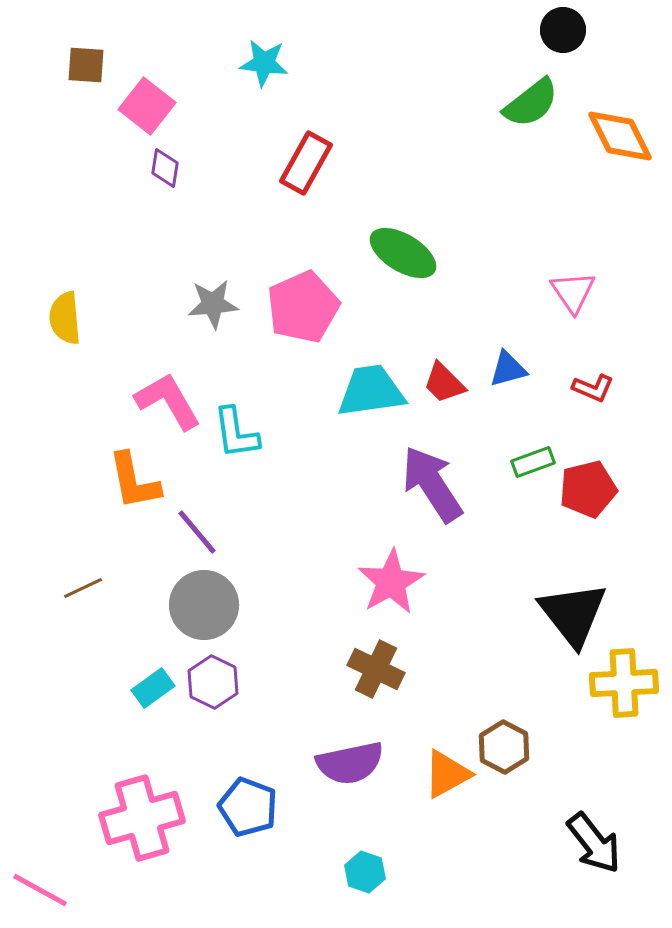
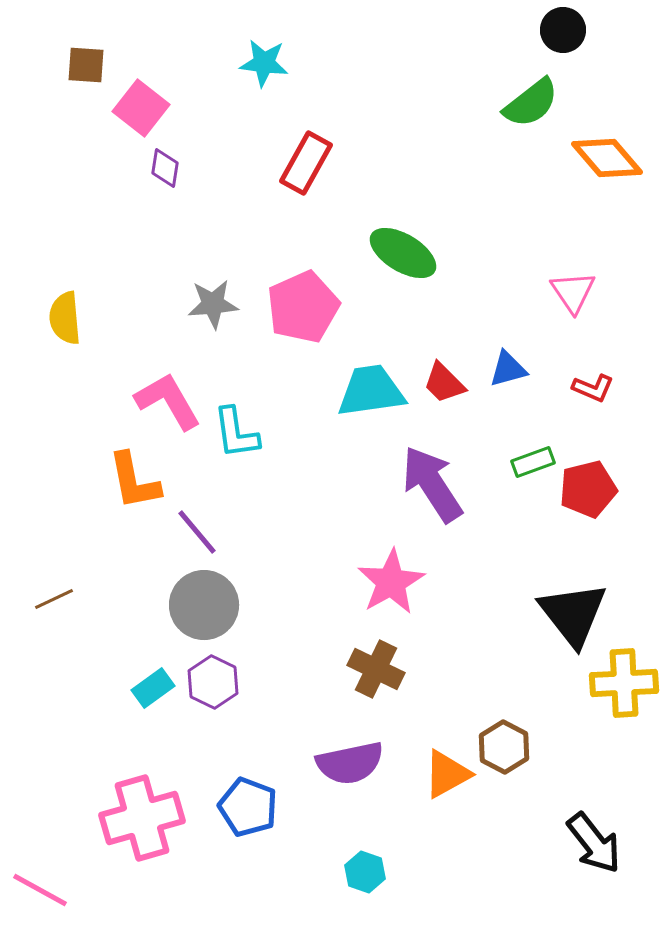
pink square: moved 6 px left, 2 px down
orange diamond: moved 13 px left, 22 px down; rotated 14 degrees counterclockwise
brown line: moved 29 px left, 11 px down
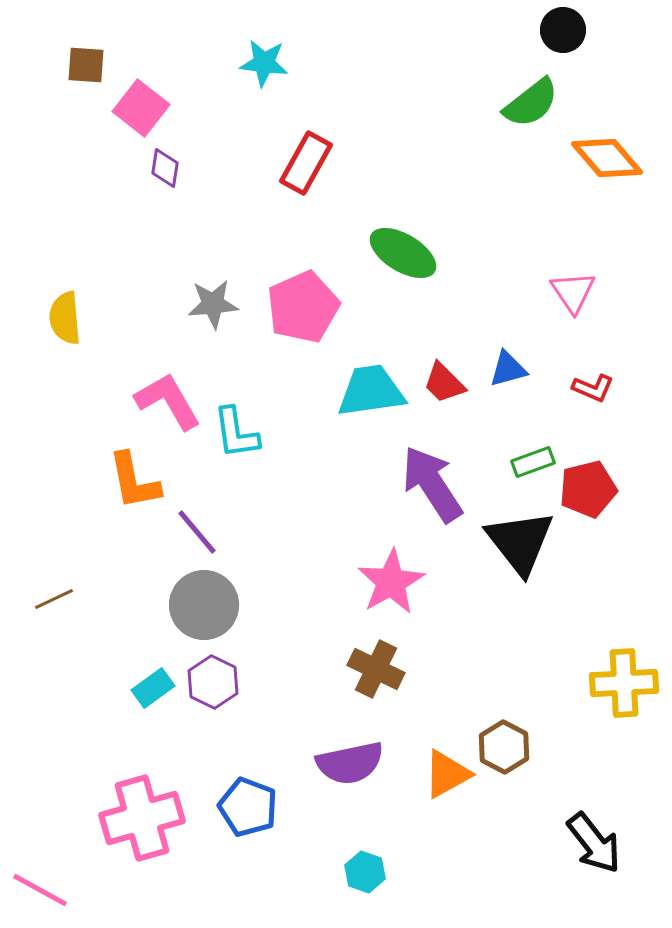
black triangle: moved 53 px left, 72 px up
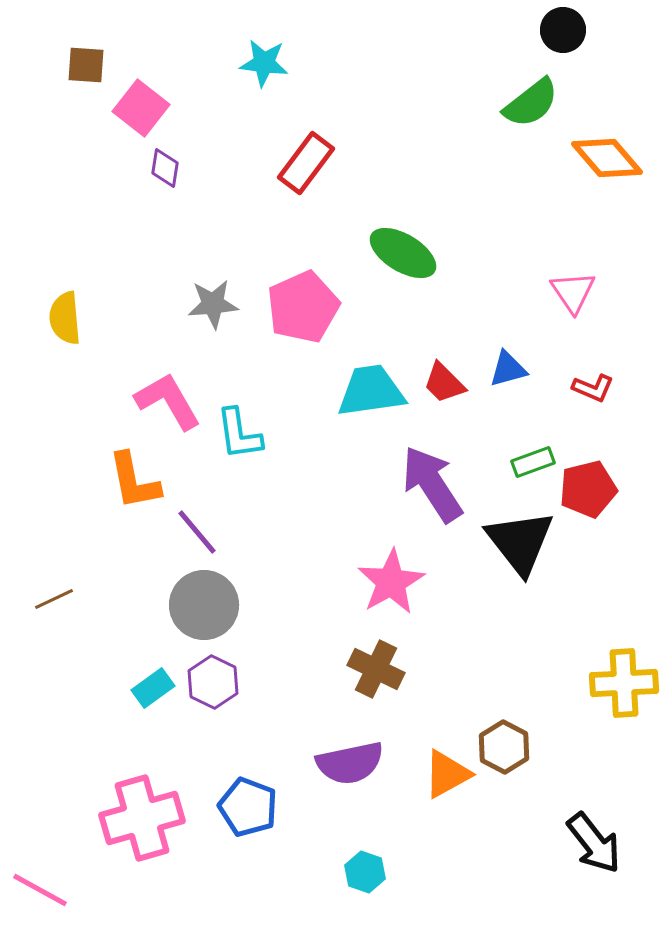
red rectangle: rotated 8 degrees clockwise
cyan L-shape: moved 3 px right, 1 px down
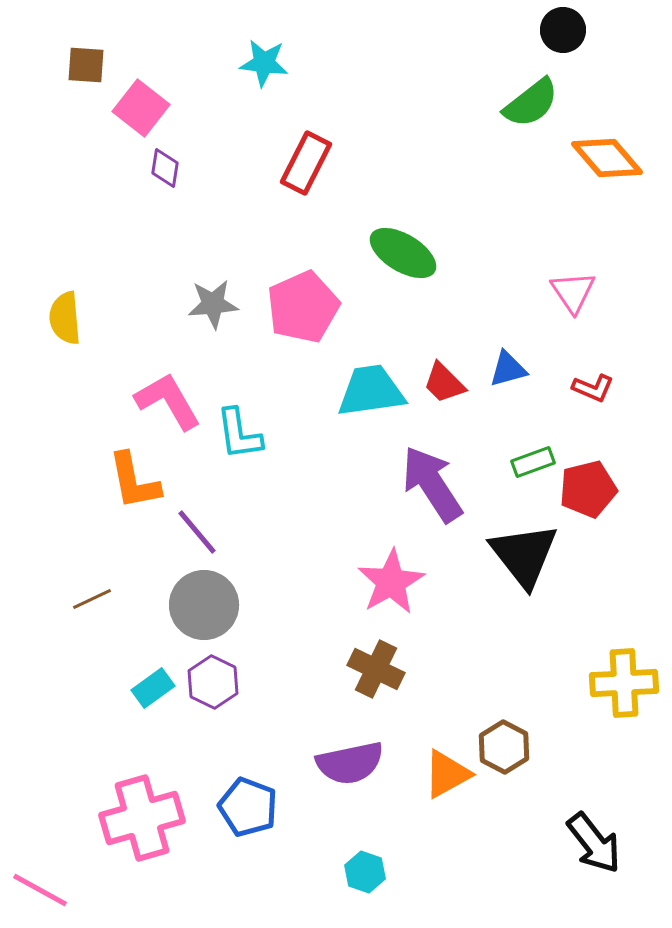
red rectangle: rotated 10 degrees counterclockwise
black triangle: moved 4 px right, 13 px down
brown line: moved 38 px right
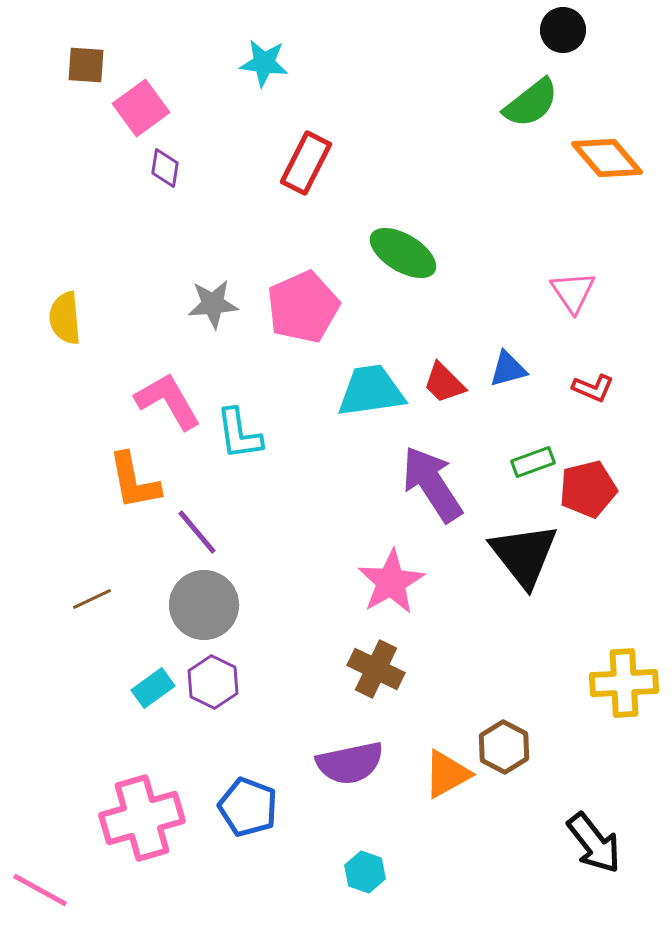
pink square: rotated 16 degrees clockwise
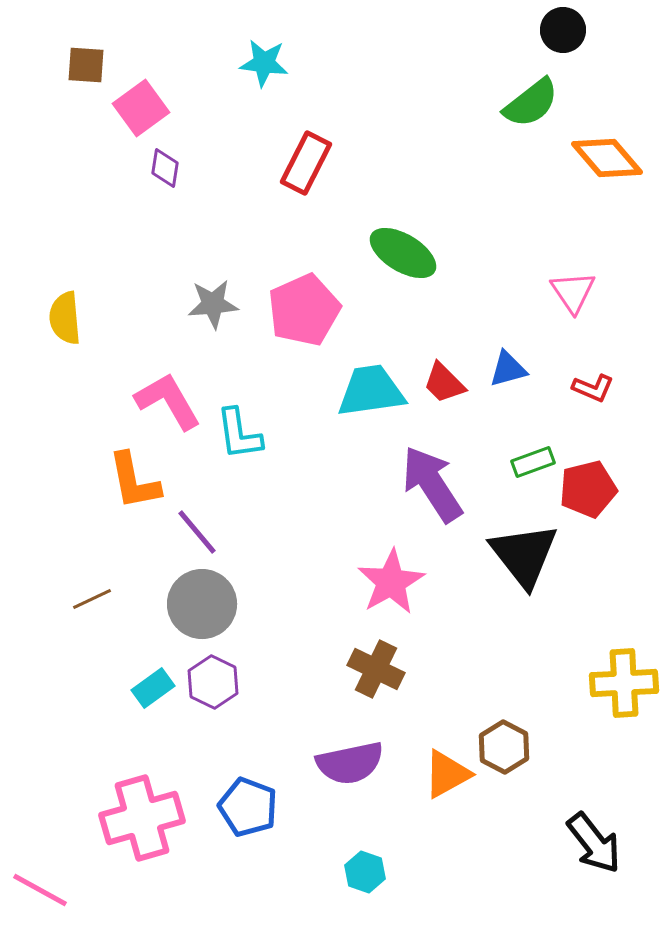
pink pentagon: moved 1 px right, 3 px down
gray circle: moved 2 px left, 1 px up
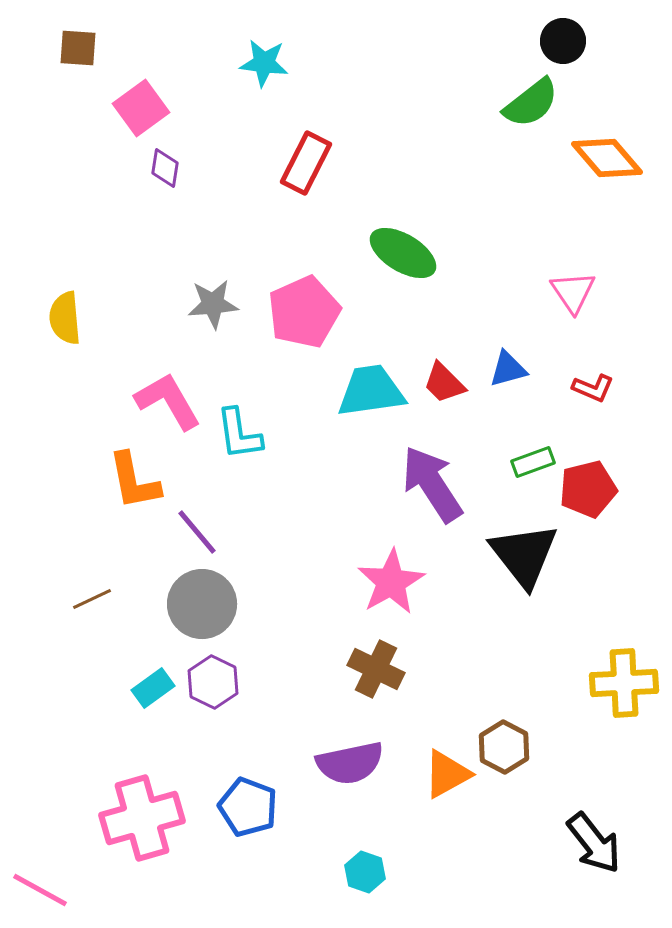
black circle: moved 11 px down
brown square: moved 8 px left, 17 px up
pink pentagon: moved 2 px down
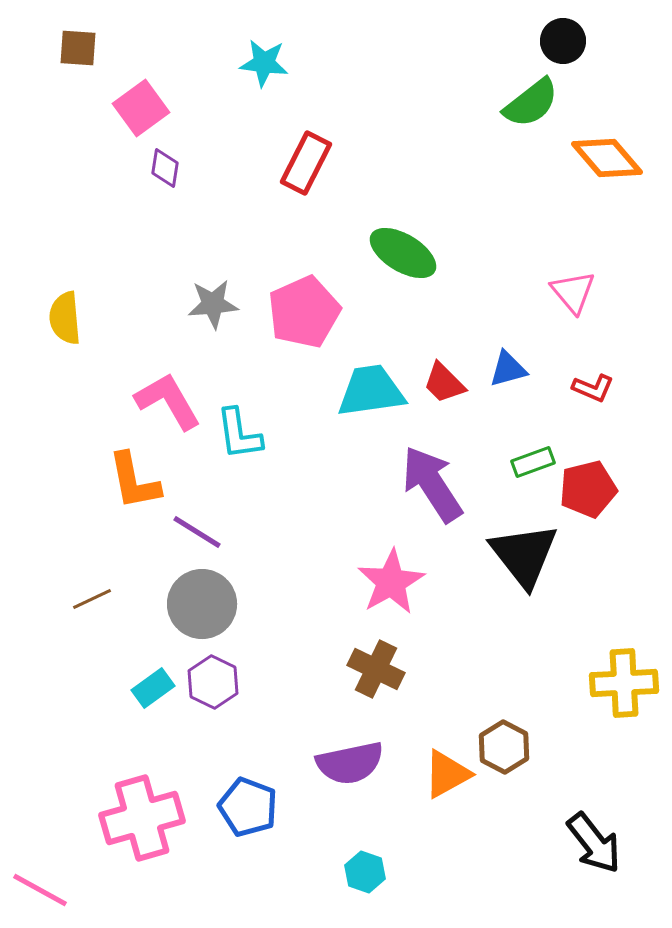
pink triangle: rotated 6 degrees counterclockwise
purple line: rotated 18 degrees counterclockwise
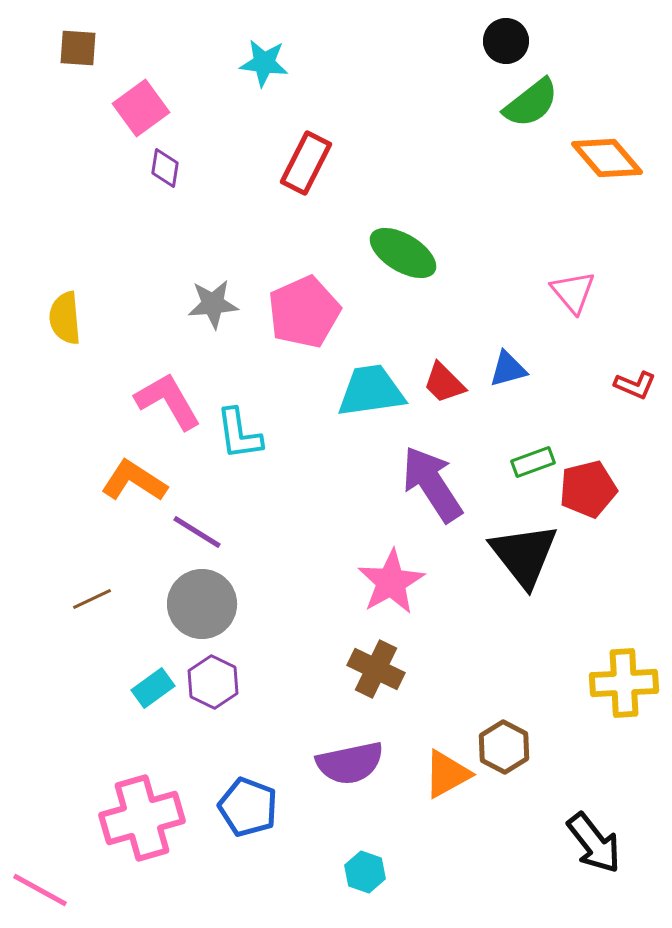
black circle: moved 57 px left
red L-shape: moved 42 px right, 3 px up
orange L-shape: rotated 134 degrees clockwise
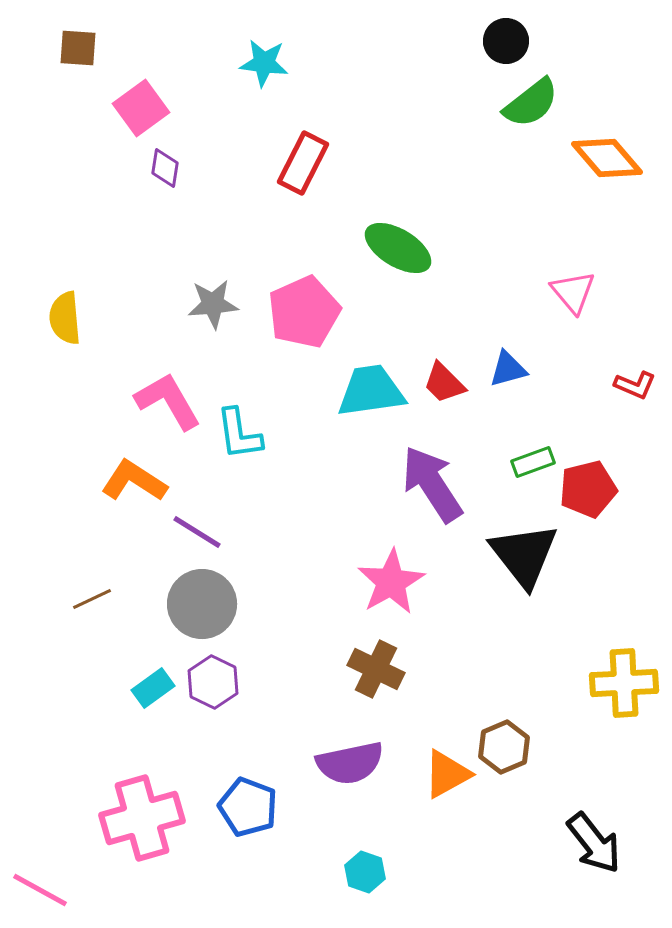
red rectangle: moved 3 px left
green ellipse: moved 5 px left, 5 px up
brown hexagon: rotated 9 degrees clockwise
